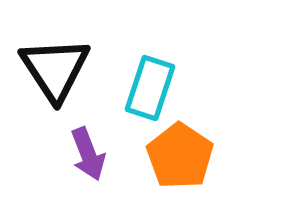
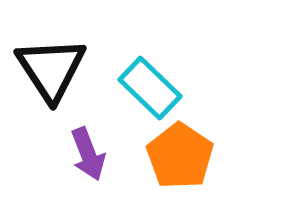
black triangle: moved 4 px left
cyan rectangle: rotated 64 degrees counterclockwise
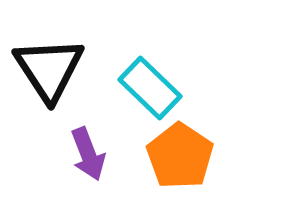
black triangle: moved 2 px left
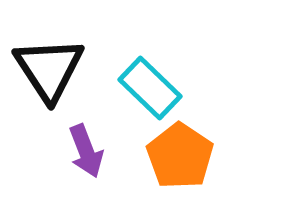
purple arrow: moved 2 px left, 3 px up
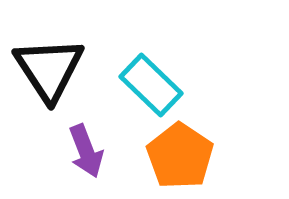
cyan rectangle: moved 1 px right, 3 px up
